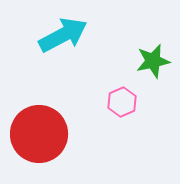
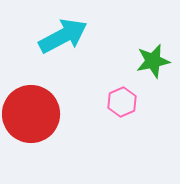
cyan arrow: moved 1 px down
red circle: moved 8 px left, 20 px up
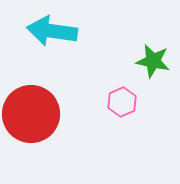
cyan arrow: moved 11 px left, 5 px up; rotated 144 degrees counterclockwise
green star: rotated 24 degrees clockwise
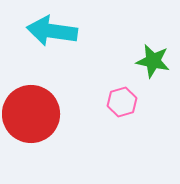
pink hexagon: rotated 8 degrees clockwise
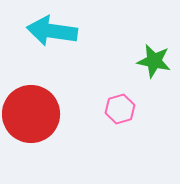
green star: moved 1 px right
pink hexagon: moved 2 px left, 7 px down
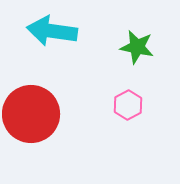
green star: moved 17 px left, 14 px up
pink hexagon: moved 8 px right, 4 px up; rotated 12 degrees counterclockwise
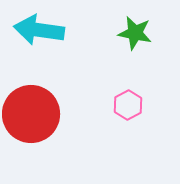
cyan arrow: moved 13 px left, 1 px up
green star: moved 2 px left, 14 px up
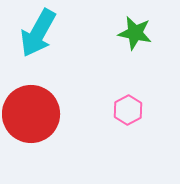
cyan arrow: moved 1 px left, 3 px down; rotated 69 degrees counterclockwise
pink hexagon: moved 5 px down
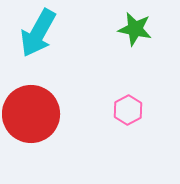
green star: moved 4 px up
